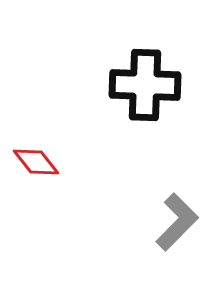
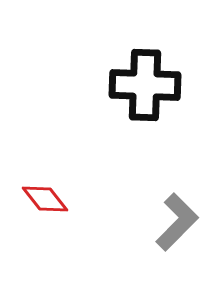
red diamond: moved 9 px right, 37 px down
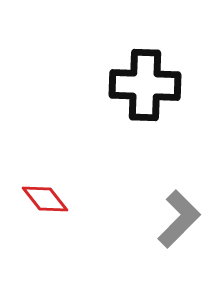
gray L-shape: moved 2 px right, 3 px up
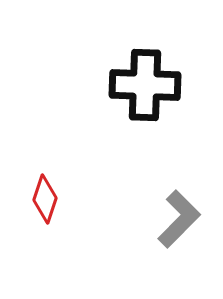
red diamond: rotated 57 degrees clockwise
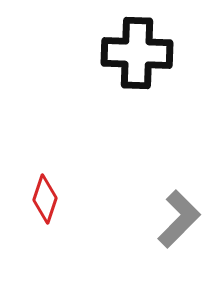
black cross: moved 8 px left, 32 px up
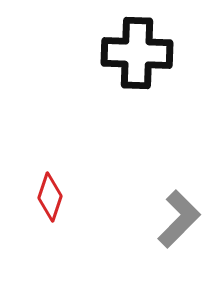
red diamond: moved 5 px right, 2 px up
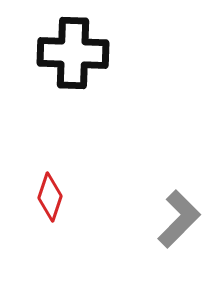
black cross: moved 64 px left
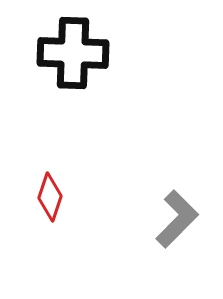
gray L-shape: moved 2 px left
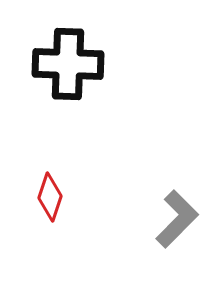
black cross: moved 5 px left, 11 px down
